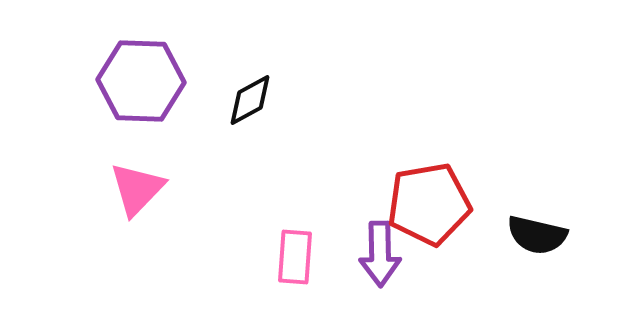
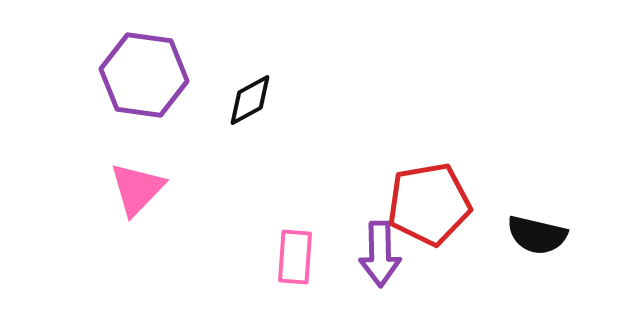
purple hexagon: moved 3 px right, 6 px up; rotated 6 degrees clockwise
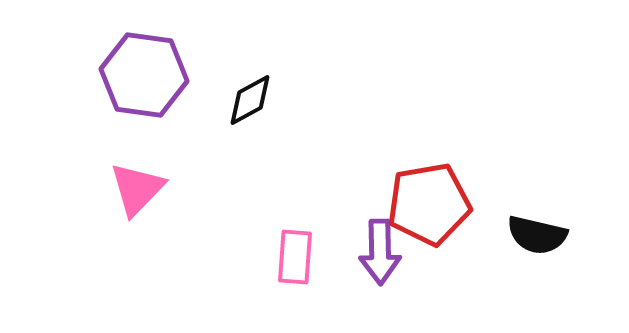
purple arrow: moved 2 px up
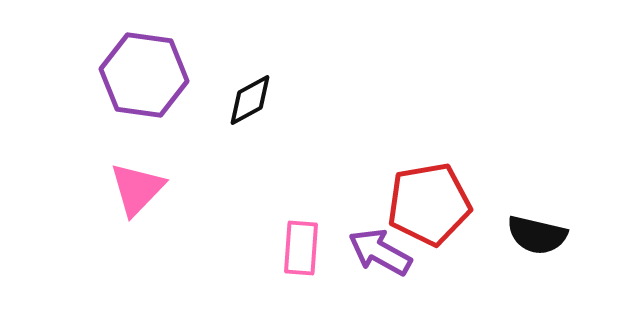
purple arrow: rotated 120 degrees clockwise
pink rectangle: moved 6 px right, 9 px up
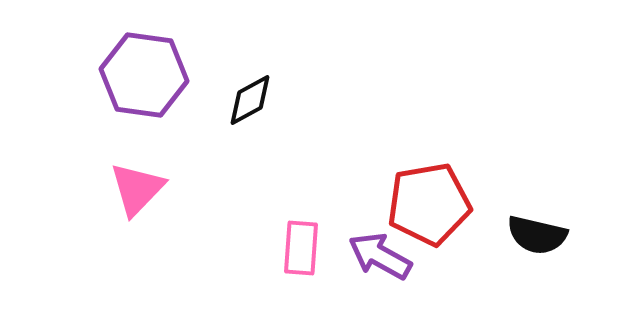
purple arrow: moved 4 px down
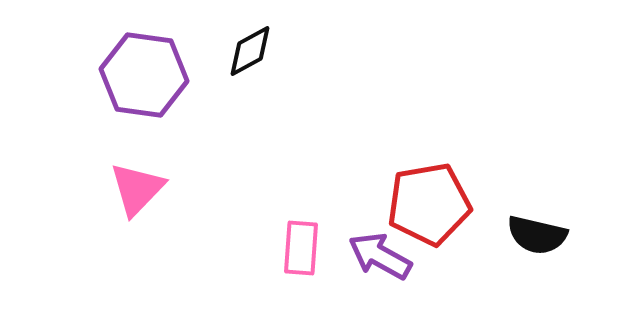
black diamond: moved 49 px up
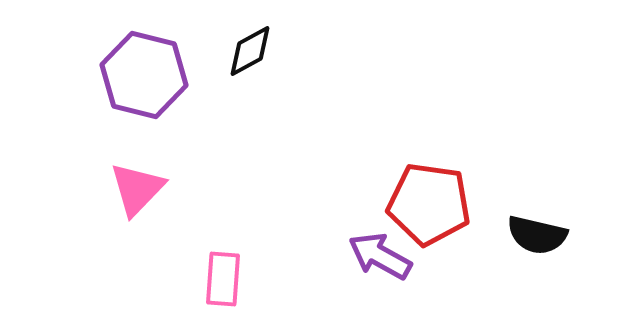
purple hexagon: rotated 6 degrees clockwise
red pentagon: rotated 18 degrees clockwise
pink rectangle: moved 78 px left, 31 px down
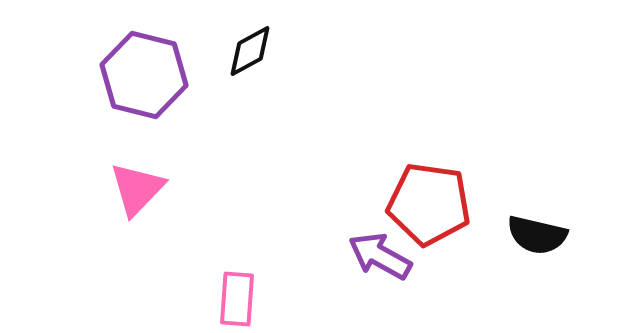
pink rectangle: moved 14 px right, 20 px down
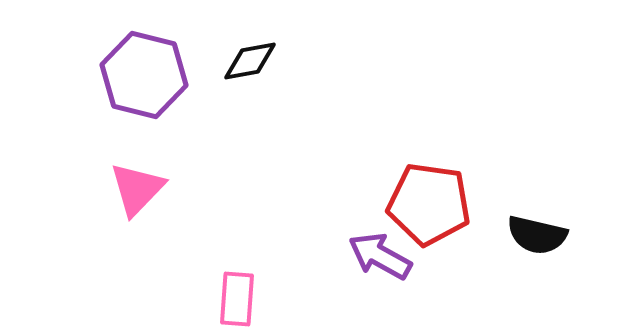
black diamond: moved 10 px down; rotated 18 degrees clockwise
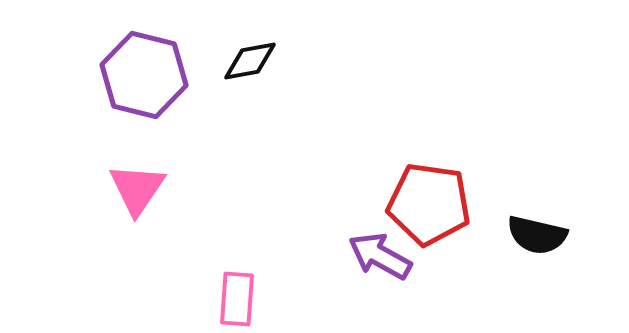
pink triangle: rotated 10 degrees counterclockwise
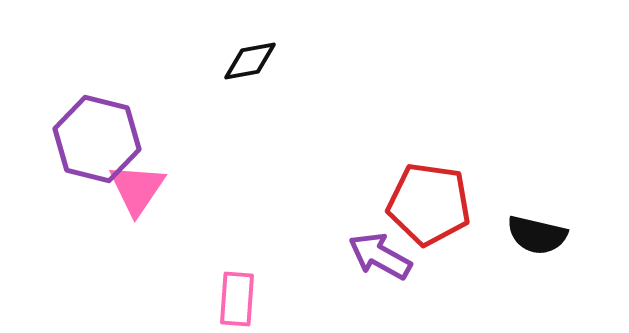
purple hexagon: moved 47 px left, 64 px down
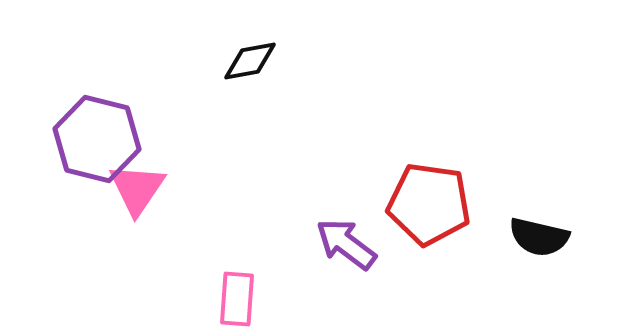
black semicircle: moved 2 px right, 2 px down
purple arrow: moved 34 px left, 12 px up; rotated 8 degrees clockwise
